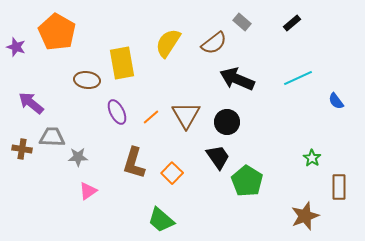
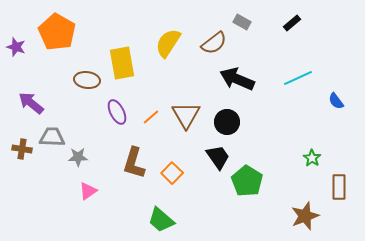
gray rectangle: rotated 12 degrees counterclockwise
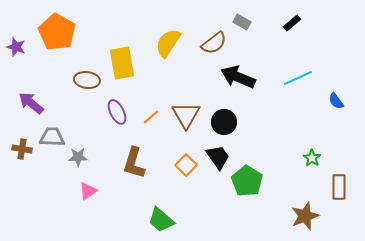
black arrow: moved 1 px right, 2 px up
black circle: moved 3 px left
orange square: moved 14 px right, 8 px up
